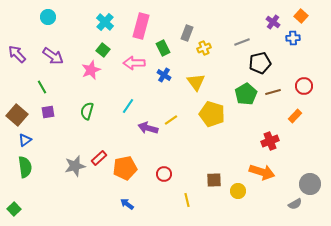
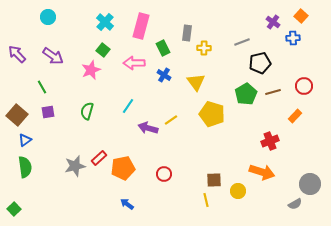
gray rectangle at (187, 33): rotated 14 degrees counterclockwise
yellow cross at (204, 48): rotated 24 degrees clockwise
orange pentagon at (125, 168): moved 2 px left
yellow line at (187, 200): moved 19 px right
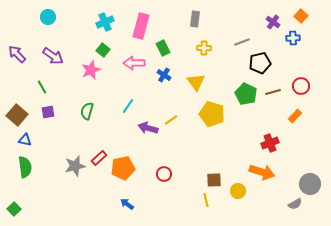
cyan cross at (105, 22): rotated 24 degrees clockwise
gray rectangle at (187, 33): moved 8 px right, 14 px up
red circle at (304, 86): moved 3 px left
green pentagon at (246, 94): rotated 15 degrees counterclockwise
blue triangle at (25, 140): rotated 48 degrees clockwise
red cross at (270, 141): moved 2 px down
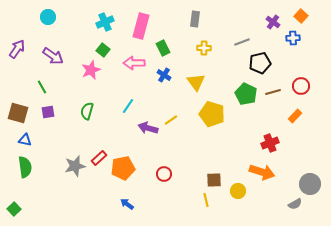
purple arrow at (17, 54): moved 5 px up; rotated 78 degrees clockwise
brown square at (17, 115): moved 1 px right, 2 px up; rotated 25 degrees counterclockwise
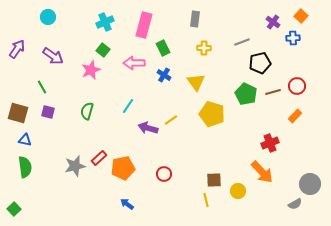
pink rectangle at (141, 26): moved 3 px right, 1 px up
red circle at (301, 86): moved 4 px left
purple square at (48, 112): rotated 24 degrees clockwise
orange arrow at (262, 172): rotated 30 degrees clockwise
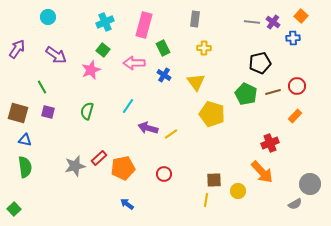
gray line at (242, 42): moved 10 px right, 20 px up; rotated 28 degrees clockwise
purple arrow at (53, 56): moved 3 px right, 1 px up
yellow line at (171, 120): moved 14 px down
yellow line at (206, 200): rotated 24 degrees clockwise
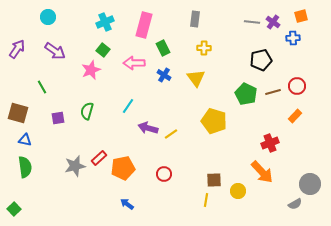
orange square at (301, 16): rotated 32 degrees clockwise
purple arrow at (56, 55): moved 1 px left, 4 px up
black pentagon at (260, 63): moved 1 px right, 3 px up
yellow triangle at (196, 82): moved 4 px up
purple square at (48, 112): moved 10 px right, 6 px down; rotated 24 degrees counterclockwise
yellow pentagon at (212, 114): moved 2 px right, 7 px down
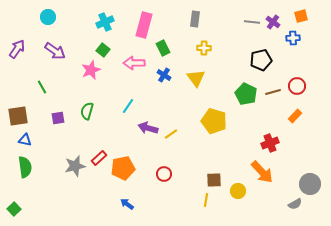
brown square at (18, 113): moved 3 px down; rotated 25 degrees counterclockwise
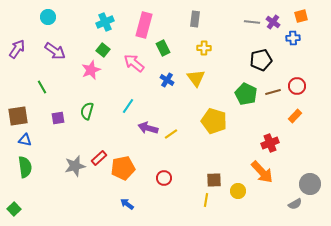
pink arrow at (134, 63): rotated 40 degrees clockwise
blue cross at (164, 75): moved 3 px right, 5 px down
red circle at (164, 174): moved 4 px down
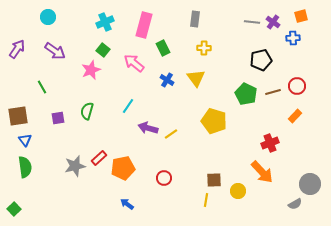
blue triangle at (25, 140): rotated 40 degrees clockwise
